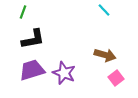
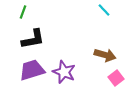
purple star: moved 1 px up
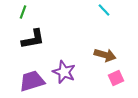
purple trapezoid: moved 11 px down
pink square: rotated 14 degrees clockwise
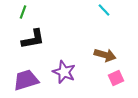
purple trapezoid: moved 6 px left, 1 px up
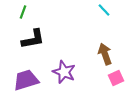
brown arrow: moved 1 px up; rotated 125 degrees counterclockwise
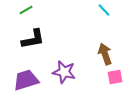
green line: moved 3 px right, 2 px up; rotated 40 degrees clockwise
purple star: rotated 10 degrees counterclockwise
pink square: moved 1 px left, 1 px up; rotated 14 degrees clockwise
